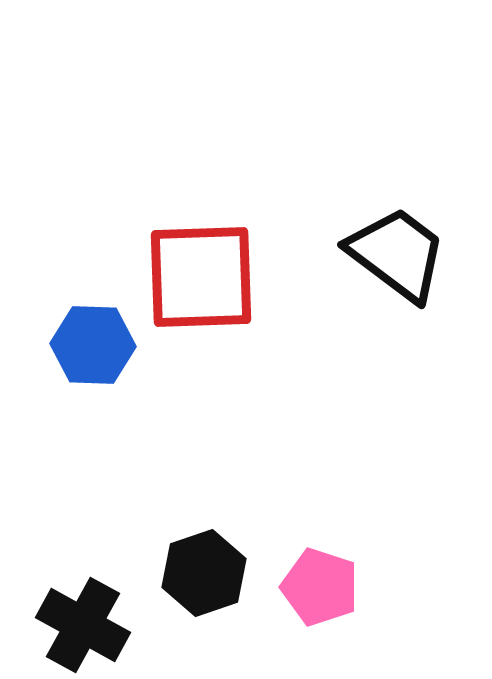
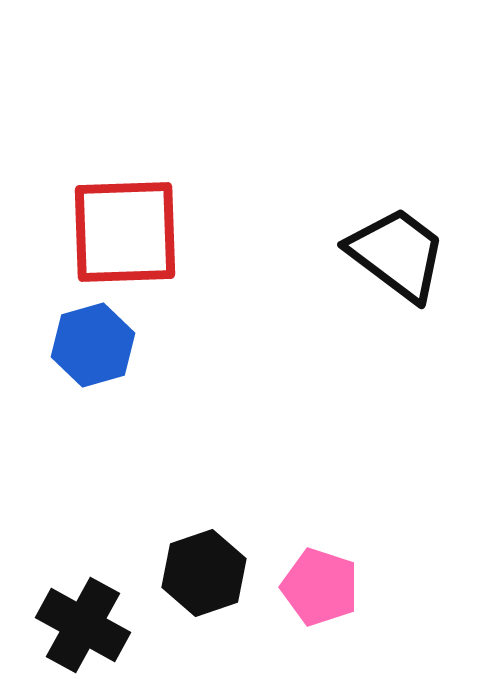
red square: moved 76 px left, 45 px up
blue hexagon: rotated 18 degrees counterclockwise
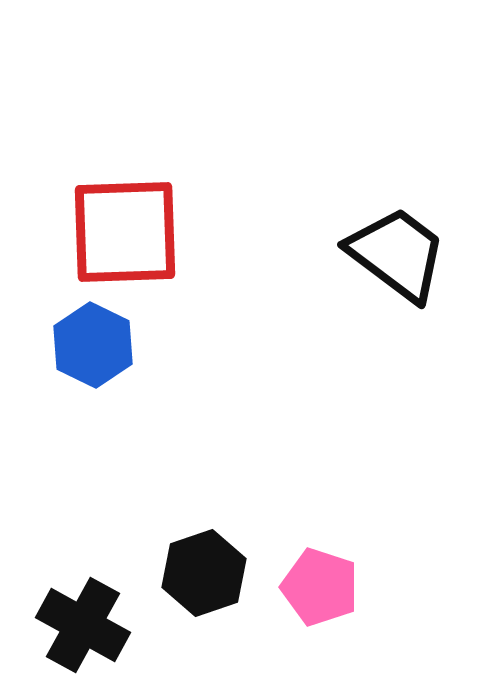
blue hexagon: rotated 18 degrees counterclockwise
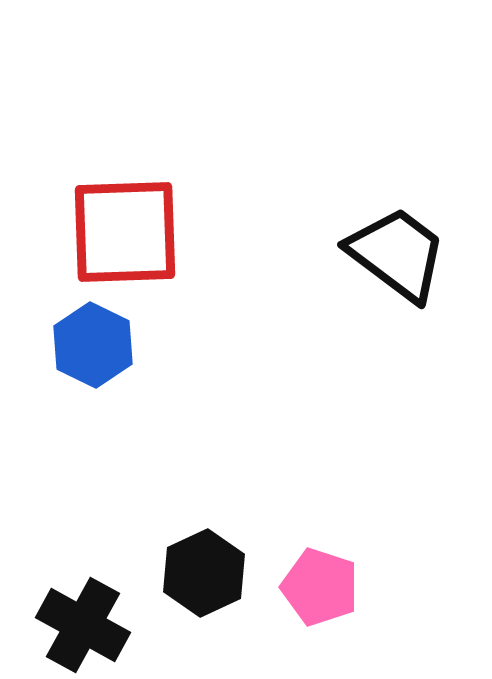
black hexagon: rotated 6 degrees counterclockwise
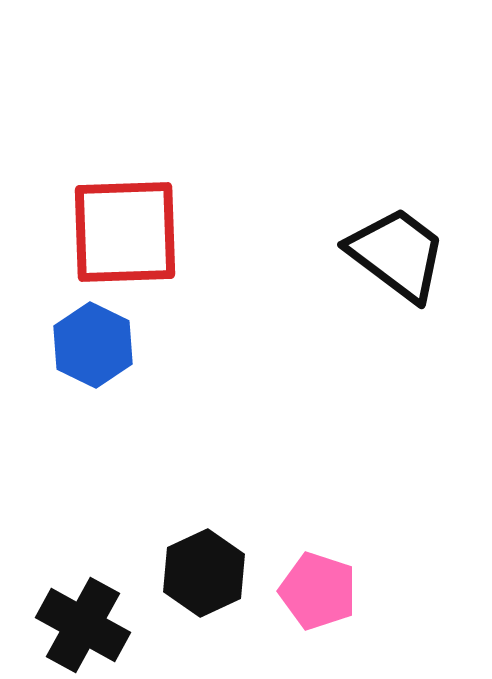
pink pentagon: moved 2 px left, 4 px down
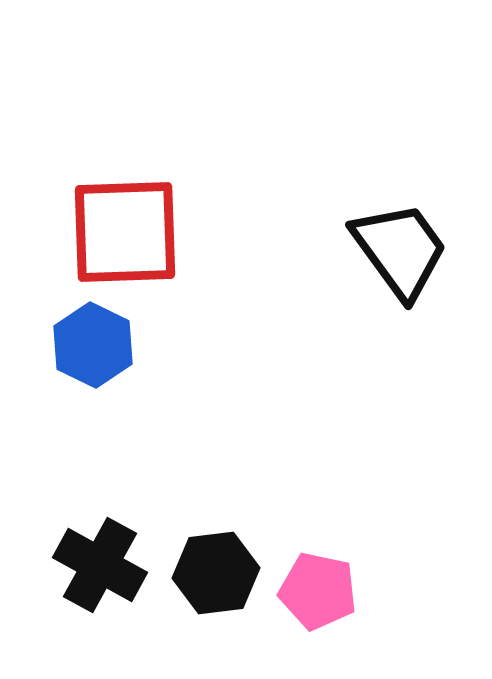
black trapezoid: moved 3 px right, 4 px up; rotated 17 degrees clockwise
black hexagon: moved 12 px right; rotated 18 degrees clockwise
pink pentagon: rotated 6 degrees counterclockwise
black cross: moved 17 px right, 60 px up
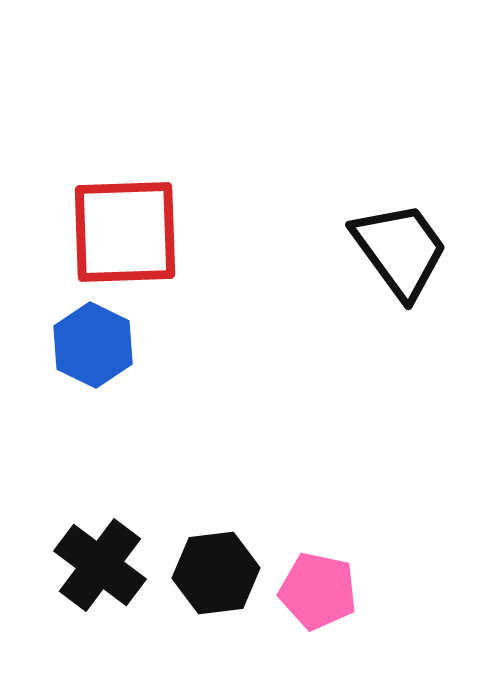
black cross: rotated 8 degrees clockwise
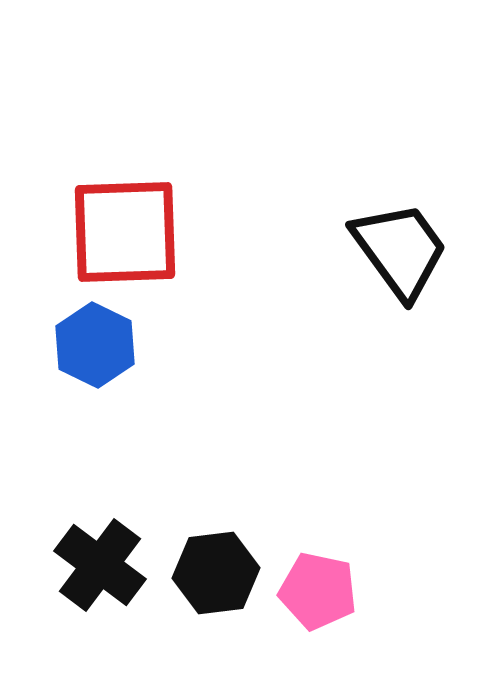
blue hexagon: moved 2 px right
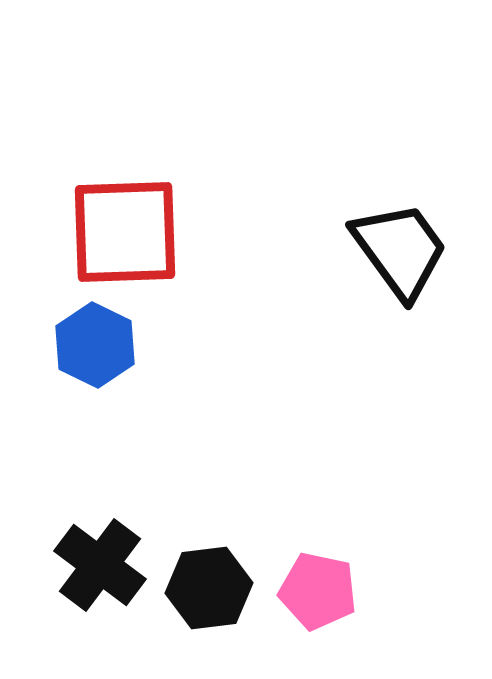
black hexagon: moved 7 px left, 15 px down
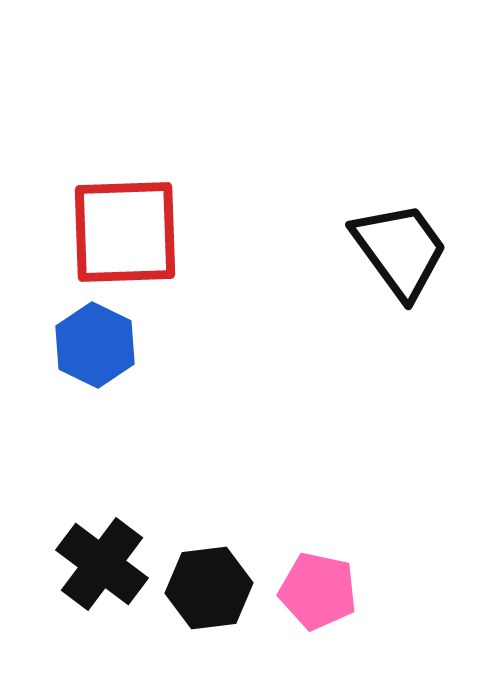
black cross: moved 2 px right, 1 px up
